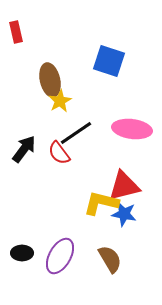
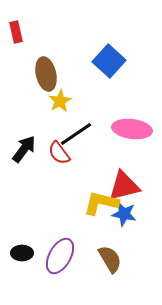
blue square: rotated 24 degrees clockwise
brown ellipse: moved 4 px left, 6 px up
black line: moved 1 px down
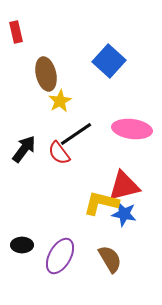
black ellipse: moved 8 px up
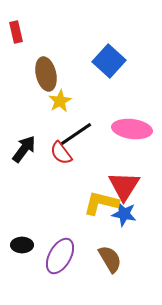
red semicircle: moved 2 px right
red triangle: rotated 44 degrees counterclockwise
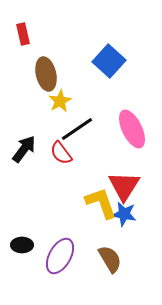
red rectangle: moved 7 px right, 2 px down
pink ellipse: rotated 57 degrees clockwise
black line: moved 1 px right, 5 px up
yellow L-shape: rotated 57 degrees clockwise
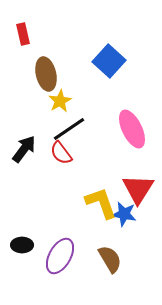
black line: moved 8 px left
red triangle: moved 14 px right, 3 px down
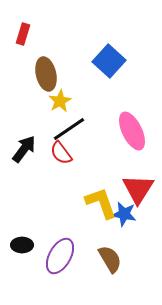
red rectangle: rotated 30 degrees clockwise
pink ellipse: moved 2 px down
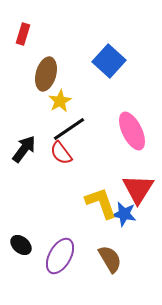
brown ellipse: rotated 28 degrees clockwise
black ellipse: moved 1 px left; rotated 40 degrees clockwise
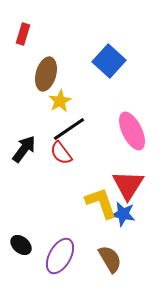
red triangle: moved 10 px left, 4 px up
blue star: moved 1 px left
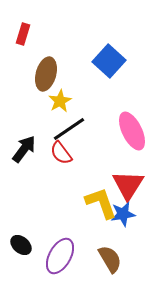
blue star: rotated 20 degrees counterclockwise
